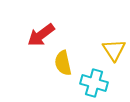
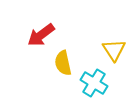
cyan cross: rotated 16 degrees clockwise
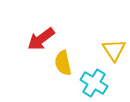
red arrow: moved 4 px down
